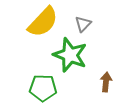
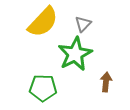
green star: moved 5 px right, 1 px up; rotated 24 degrees clockwise
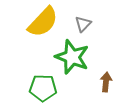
green star: moved 3 px left, 3 px down; rotated 24 degrees counterclockwise
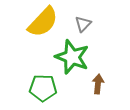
brown arrow: moved 8 px left, 2 px down
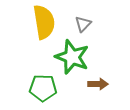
yellow semicircle: moved 1 px right; rotated 52 degrees counterclockwise
brown arrow: rotated 84 degrees clockwise
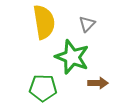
gray triangle: moved 4 px right
brown arrow: moved 1 px up
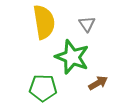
gray triangle: rotated 18 degrees counterclockwise
brown arrow: rotated 30 degrees counterclockwise
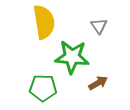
gray triangle: moved 12 px right, 2 px down
green star: rotated 16 degrees counterclockwise
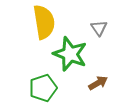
gray triangle: moved 2 px down
green star: moved 2 px left, 3 px up; rotated 16 degrees clockwise
green pentagon: rotated 20 degrees counterclockwise
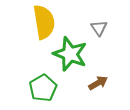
green pentagon: rotated 12 degrees counterclockwise
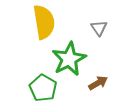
green star: moved 1 px left, 5 px down; rotated 24 degrees clockwise
green pentagon: rotated 12 degrees counterclockwise
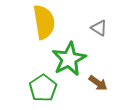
gray triangle: rotated 24 degrees counterclockwise
brown arrow: rotated 66 degrees clockwise
green pentagon: rotated 8 degrees clockwise
